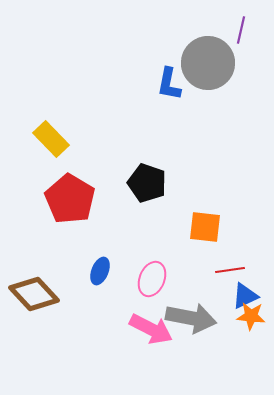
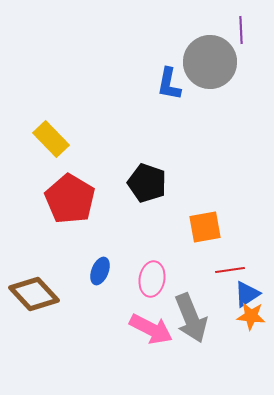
purple line: rotated 16 degrees counterclockwise
gray circle: moved 2 px right, 1 px up
orange square: rotated 16 degrees counterclockwise
pink ellipse: rotated 12 degrees counterclockwise
blue triangle: moved 2 px right, 2 px up; rotated 8 degrees counterclockwise
gray arrow: rotated 57 degrees clockwise
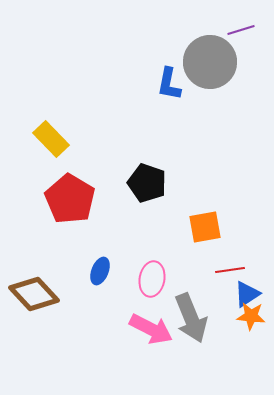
purple line: rotated 76 degrees clockwise
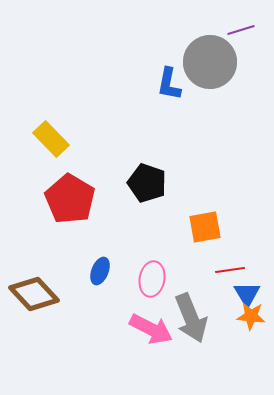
blue triangle: rotated 28 degrees counterclockwise
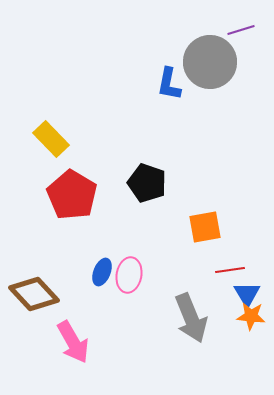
red pentagon: moved 2 px right, 4 px up
blue ellipse: moved 2 px right, 1 px down
pink ellipse: moved 23 px left, 4 px up
pink arrow: moved 78 px left, 13 px down; rotated 33 degrees clockwise
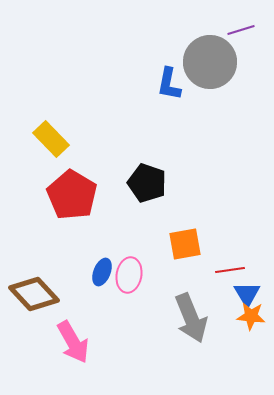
orange square: moved 20 px left, 17 px down
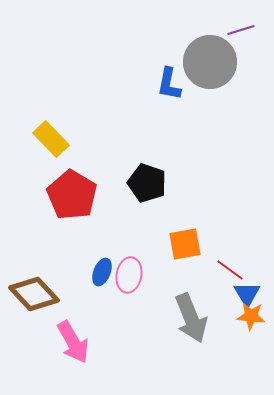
red line: rotated 44 degrees clockwise
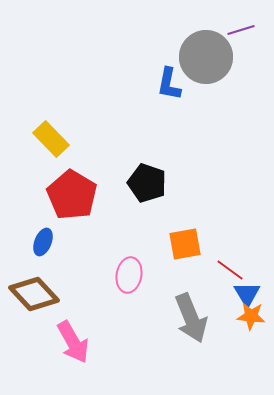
gray circle: moved 4 px left, 5 px up
blue ellipse: moved 59 px left, 30 px up
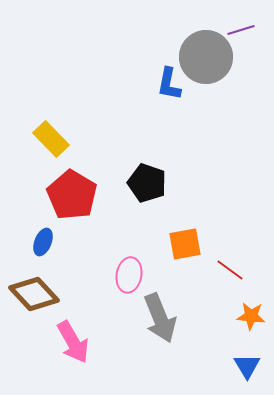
blue triangle: moved 72 px down
gray arrow: moved 31 px left
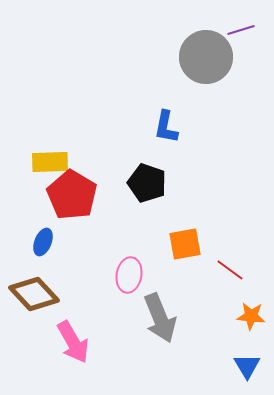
blue L-shape: moved 3 px left, 43 px down
yellow rectangle: moved 1 px left, 23 px down; rotated 48 degrees counterclockwise
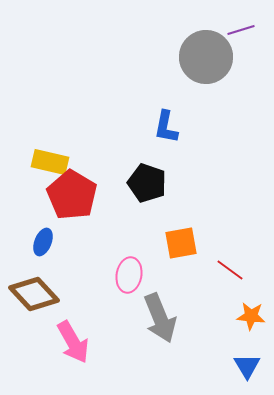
yellow rectangle: rotated 15 degrees clockwise
orange square: moved 4 px left, 1 px up
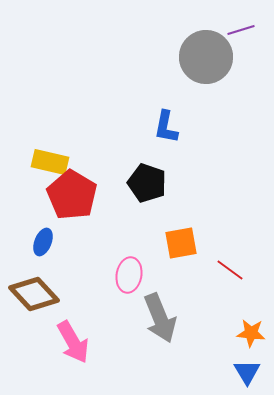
orange star: moved 17 px down
blue triangle: moved 6 px down
